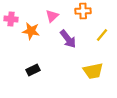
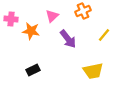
orange cross: rotated 21 degrees counterclockwise
yellow line: moved 2 px right
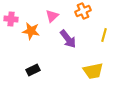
yellow line: rotated 24 degrees counterclockwise
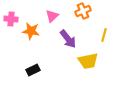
yellow trapezoid: moved 5 px left, 10 px up
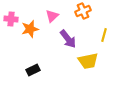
orange star: moved 1 px left, 2 px up; rotated 24 degrees counterclockwise
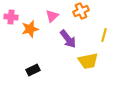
orange cross: moved 2 px left
pink cross: moved 2 px up
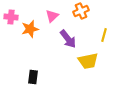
black rectangle: moved 7 px down; rotated 56 degrees counterclockwise
